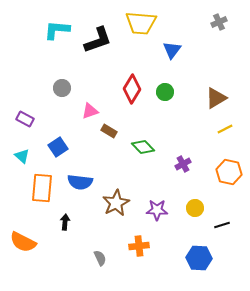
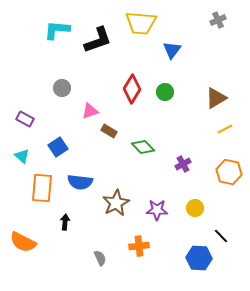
gray cross: moved 1 px left, 2 px up
black line: moved 1 px left, 11 px down; rotated 63 degrees clockwise
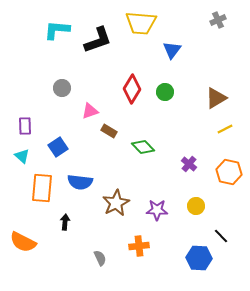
purple rectangle: moved 7 px down; rotated 60 degrees clockwise
purple cross: moved 6 px right; rotated 21 degrees counterclockwise
yellow circle: moved 1 px right, 2 px up
